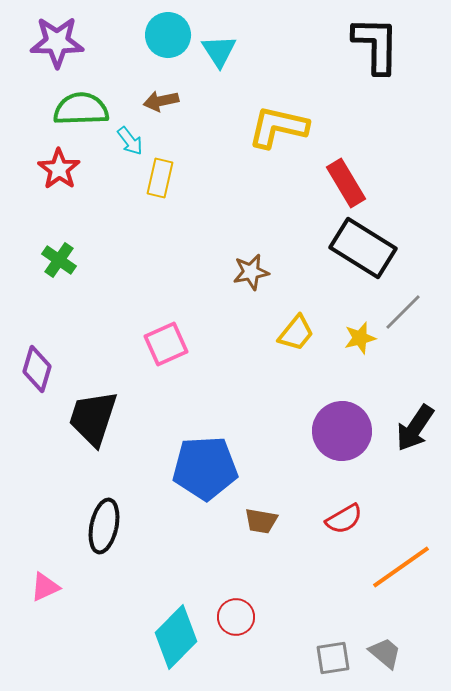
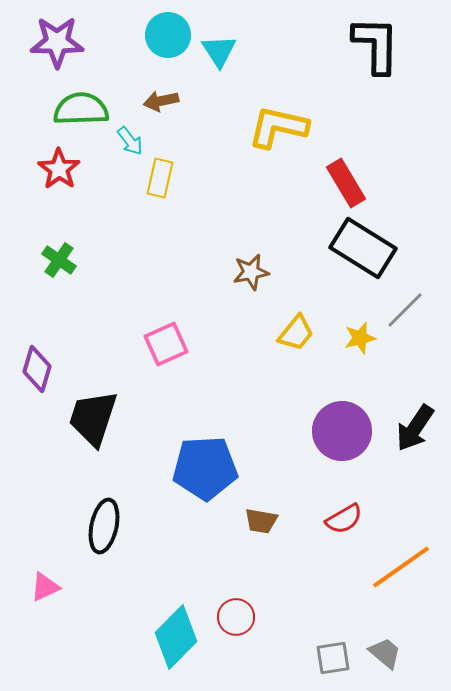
gray line: moved 2 px right, 2 px up
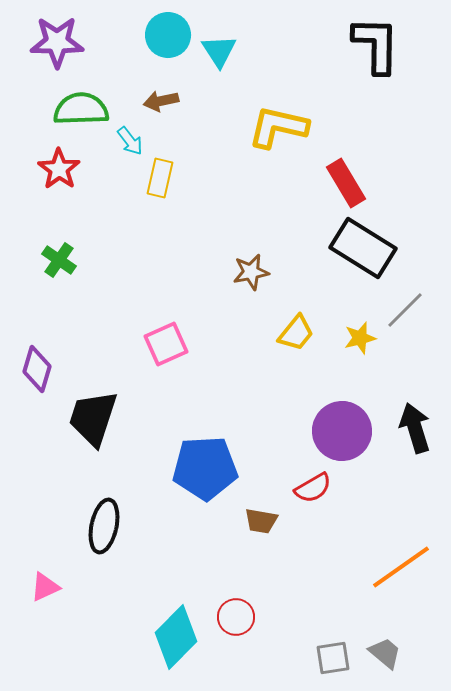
black arrow: rotated 129 degrees clockwise
red semicircle: moved 31 px left, 31 px up
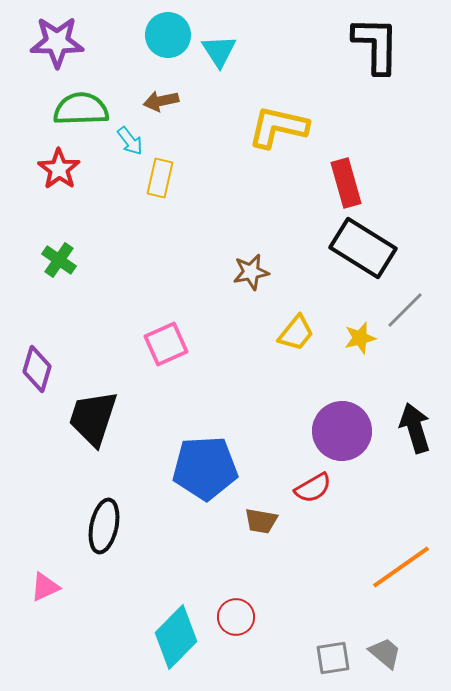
red rectangle: rotated 15 degrees clockwise
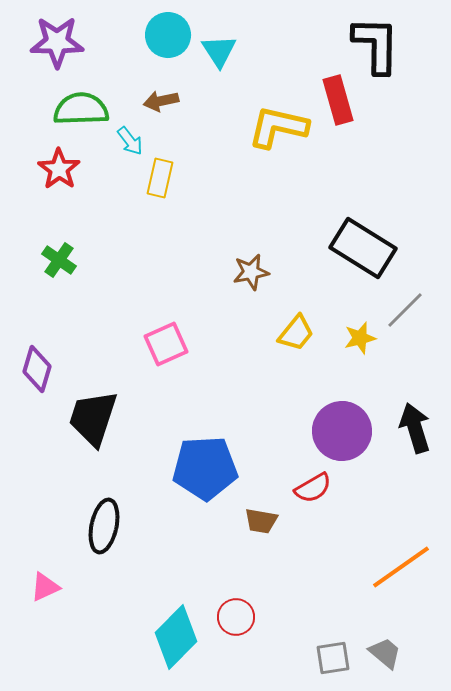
red rectangle: moved 8 px left, 83 px up
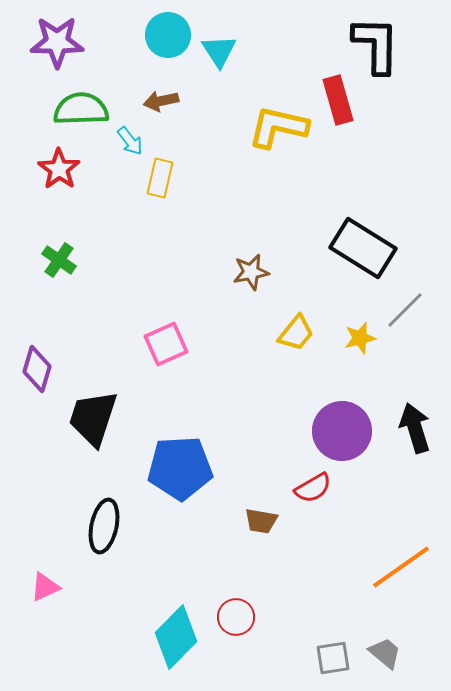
blue pentagon: moved 25 px left
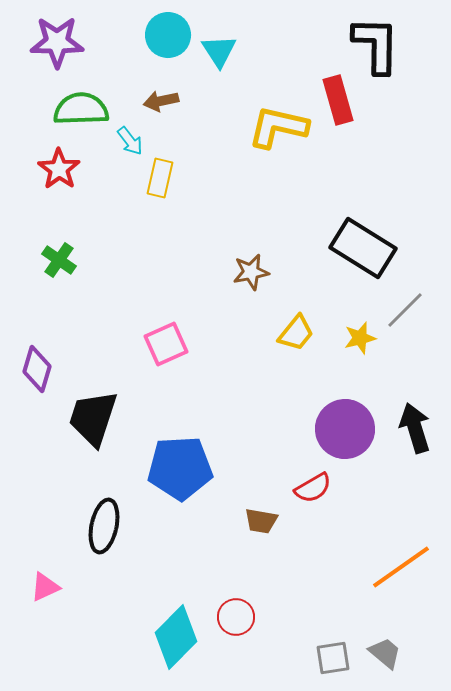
purple circle: moved 3 px right, 2 px up
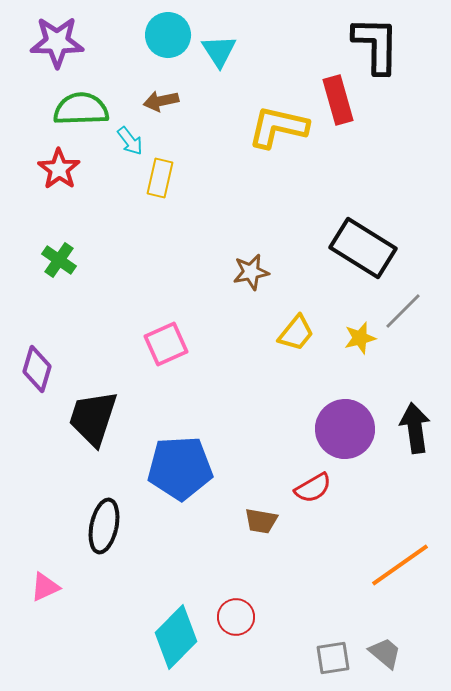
gray line: moved 2 px left, 1 px down
black arrow: rotated 9 degrees clockwise
orange line: moved 1 px left, 2 px up
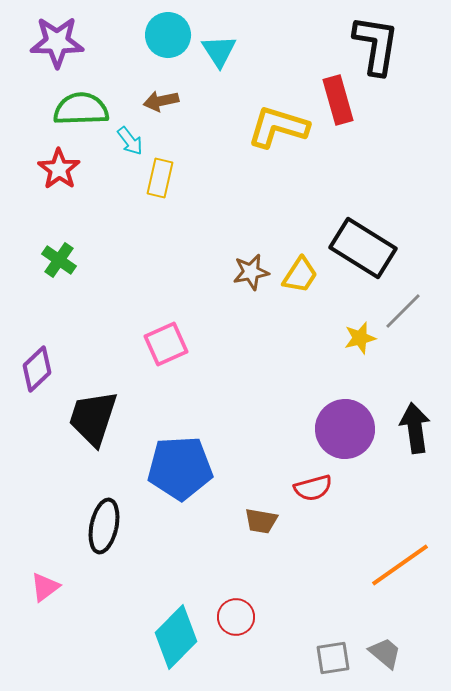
black L-shape: rotated 8 degrees clockwise
yellow L-shape: rotated 4 degrees clockwise
yellow trapezoid: moved 4 px right, 58 px up; rotated 6 degrees counterclockwise
purple diamond: rotated 30 degrees clockwise
red semicircle: rotated 15 degrees clockwise
pink triangle: rotated 12 degrees counterclockwise
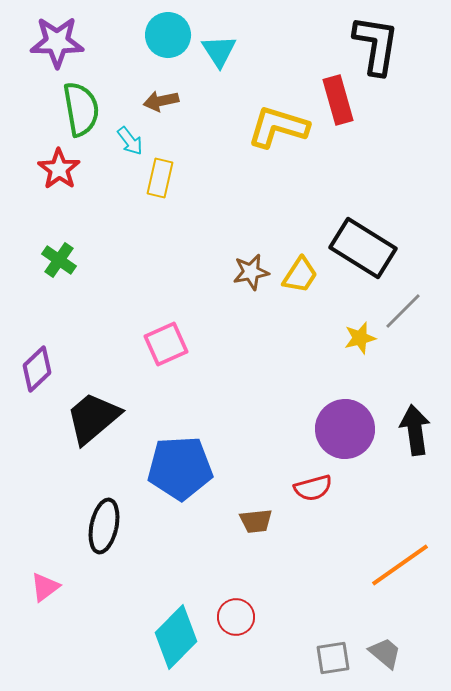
green semicircle: rotated 82 degrees clockwise
black trapezoid: rotated 32 degrees clockwise
black arrow: moved 2 px down
brown trapezoid: moved 5 px left; rotated 16 degrees counterclockwise
